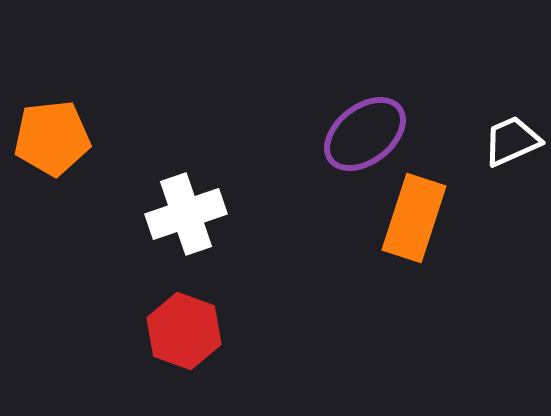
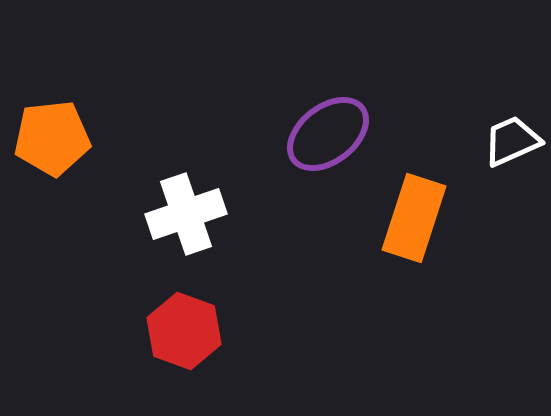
purple ellipse: moved 37 px left
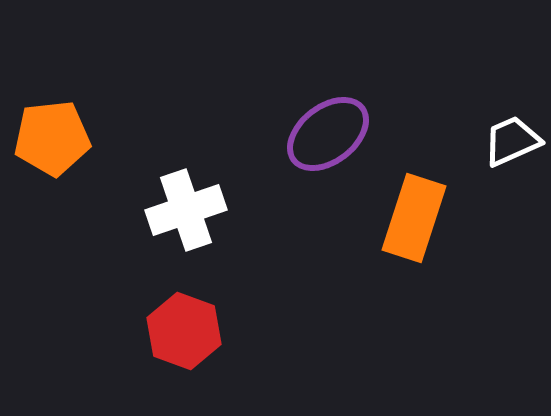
white cross: moved 4 px up
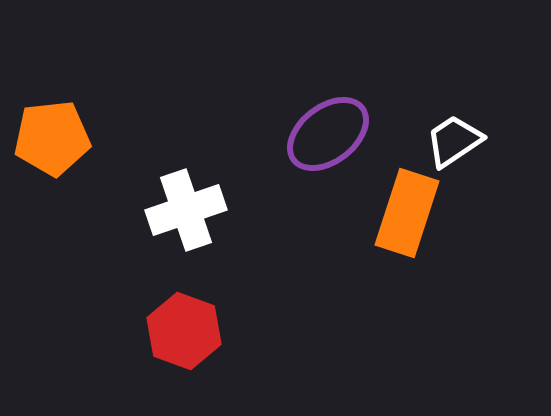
white trapezoid: moved 58 px left; rotated 10 degrees counterclockwise
orange rectangle: moved 7 px left, 5 px up
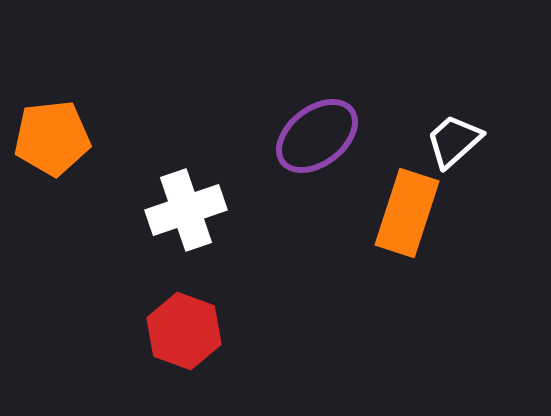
purple ellipse: moved 11 px left, 2 px down
white trapezoid: rotated 8 degrees counterclockwise
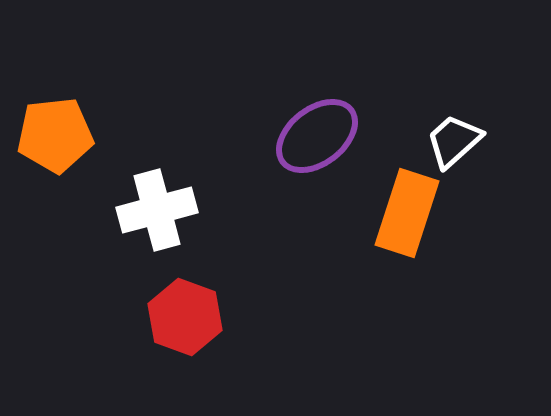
orange pentagon: moved 3 px right, 3 px up
white cross: moved 29 px left; rotated 4 degrees clockwise
red hexagon: moved 1 px right, 14 px up
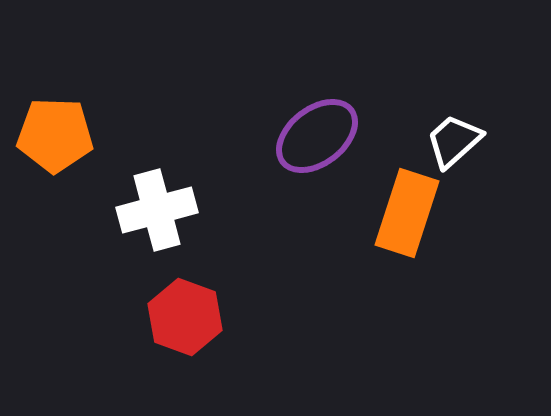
orange pentagon: rotated 8 degrees clockwise
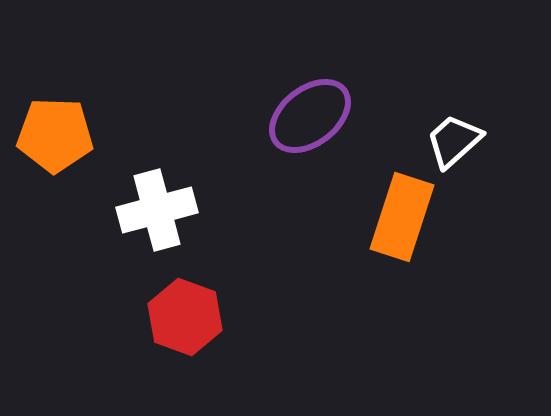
purple ellipse: moved 7 px left, 20 px up
orange rectangle: moved 5 px left, 4 px down
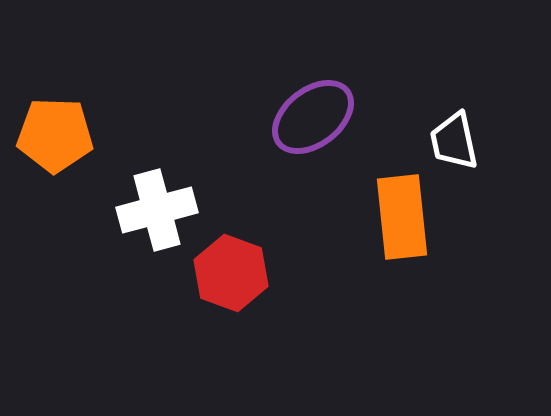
purple ellipse: moved 3 px right, 1 px down
white trapezoid: rotated 60 degrees counterclockwise
orange rectangle: rotated 24 degrees counterclockwise
red hexagon: moved 46 px right, 44 px up
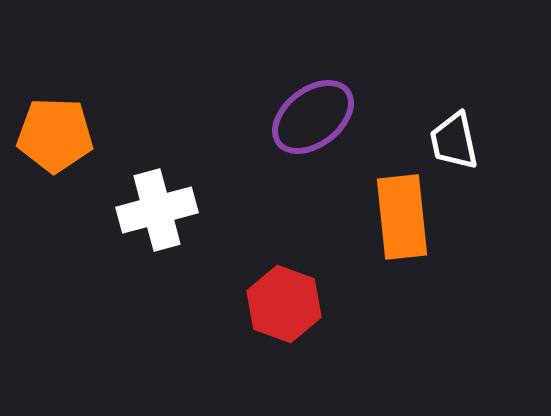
red hexagon: moved 53 px right, 31 px down
